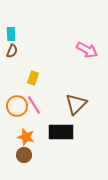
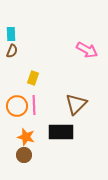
pink line: rotated 30 degrees clockwise
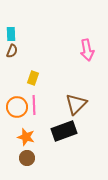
pink arrow: rotated 50 degrees clockwise
orange circle: moved 1 px down
black rectangle: moved 3 px right, 1 px up; rotated 20 degrees counterclockwise
brown circle: moved 3 px right, 3 px down
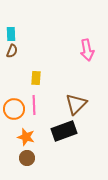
yellow rectangle: moved 3 px right; rotated 16 degrees counterclockwise
orange circle: moved 3 px left, 2 px down
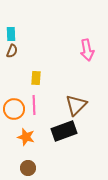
brown triangle: moved 1 px down
brown circle: moved 1 px right, 10 px down
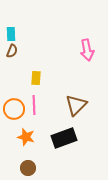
black rectangle: moved 7 px down
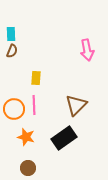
black rectangle: rotated 15 degrees counterclockwise
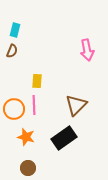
cyan rectangle: moved 4 px right, 4 px up; rotated 16 degrees clockwise
yellow rectangle: moved 1 px right, 3 px down
